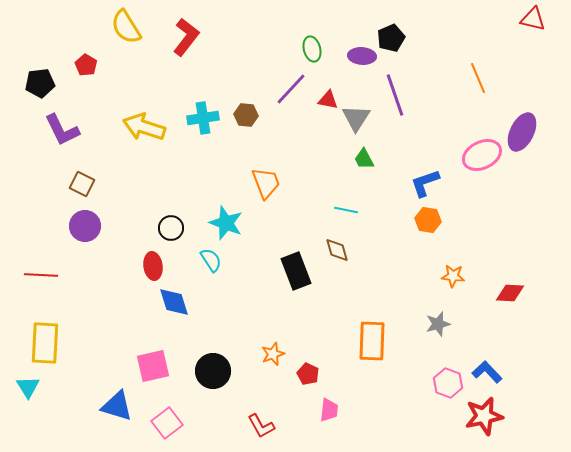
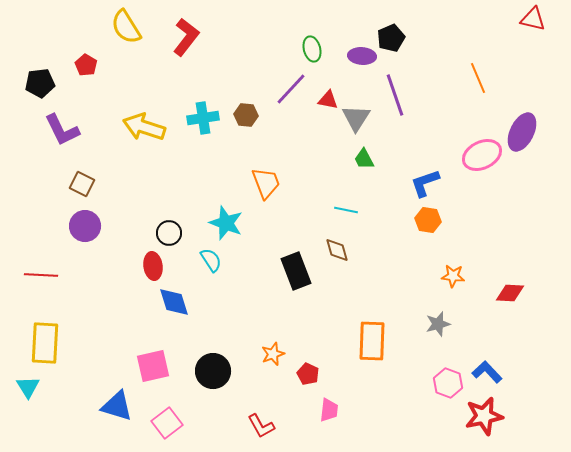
black circle at (171, 228): moved 2 px left, 5 px down
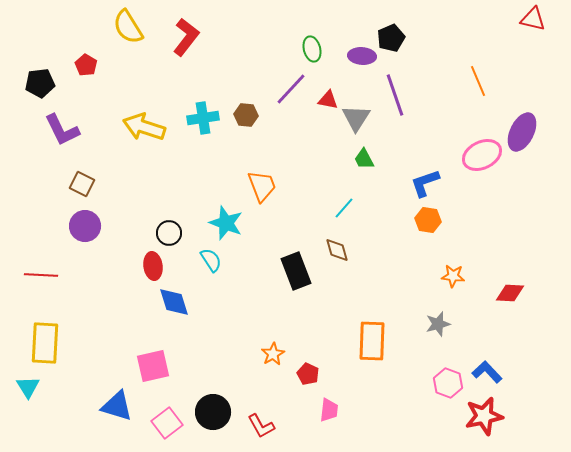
yellow semicircle at (126, 27): moved 2 px right
orange line at (478, 78): moved 3 px down
orange trapezoid at (266, 183): moved 4 px left, 3 px down
cyan line at (346, 210): moved 2 px left, 2 px up; rotated 60 degrees counterclockwise
orange star at (273, 354): rotated 10 degrees counterclockwise
black circle at (213, 371): moved 41 px down
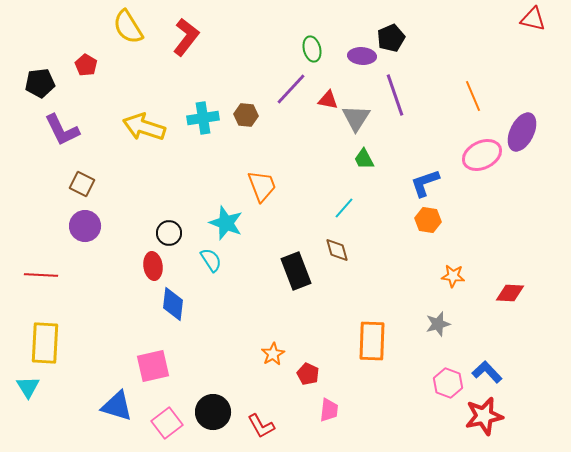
orange line at (478, 81): moved 5 px left, 15 px down
blue diamond at (174, 302): moved 1 px left, 2 px down; rotated 24 degrees clockwise
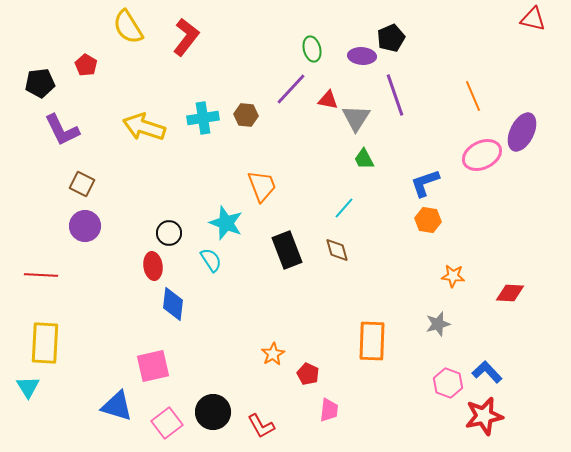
black rectangle at (296, 271): moved 9 px left, 21 px up
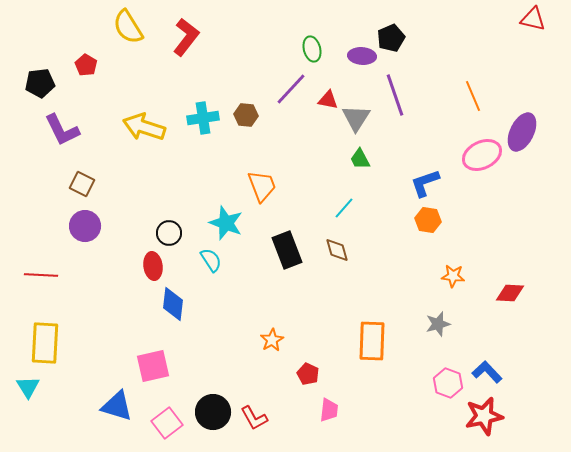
green trapezoid at (364, 159): moved 4 px left
orange star at (273, 354): moved 1 px left, 14 px up
red L-shape at (261, 426): moved 7 px left, 8 px up
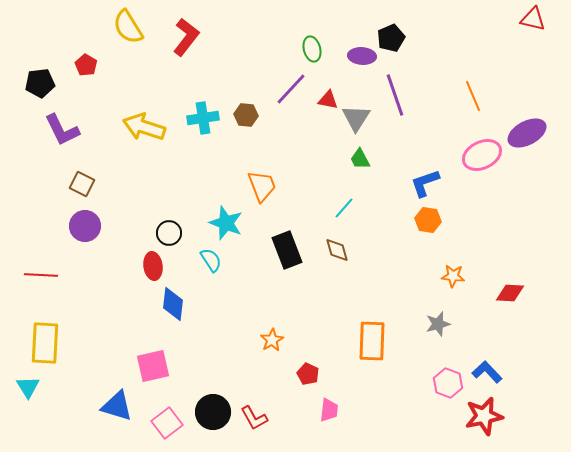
purple ellipse at (522, 132): moved 5 px right, 1 px down; rotated 36 degrees clockwise
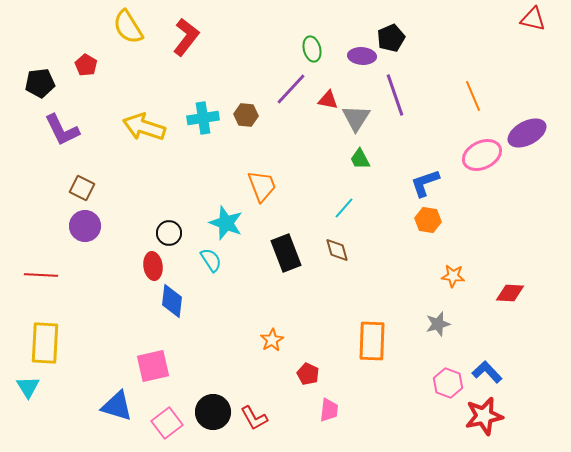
brown square at (82, 184): moved 4 px down
black rectangle at (287, 250): moved 1 px left, 3 px down
blue diamond at (173, 304): moved 1 px left, 3 px up
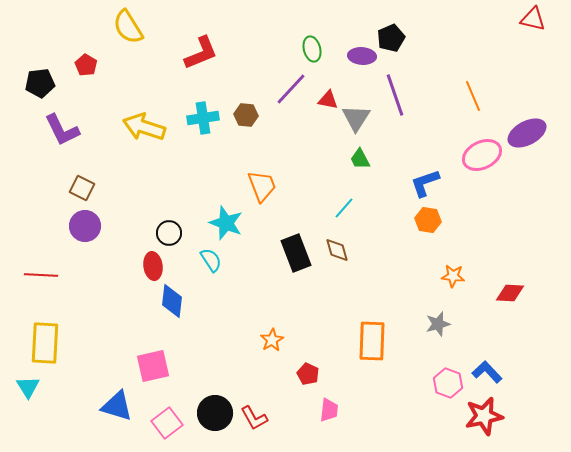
red L-shape at (186, 37): moved 15 px right, 16 px down; rotated 30 degrees clockwise
black rectangle at (286, 253): moved 10 px right
black circle at (213, 412): moved 2 px right, 1 px down
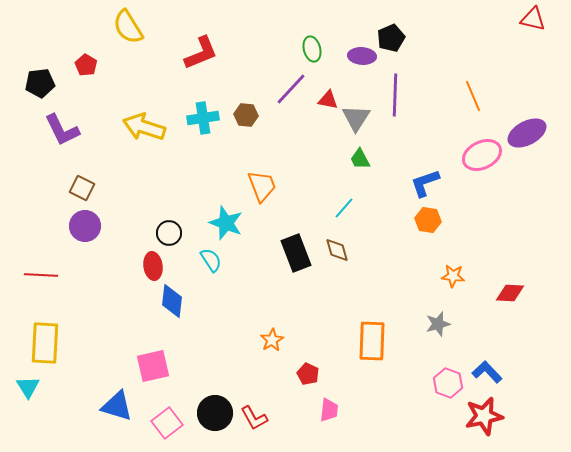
purple line at (395, 95): rotated 21 degrees clockwise
